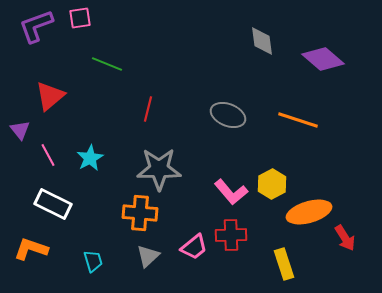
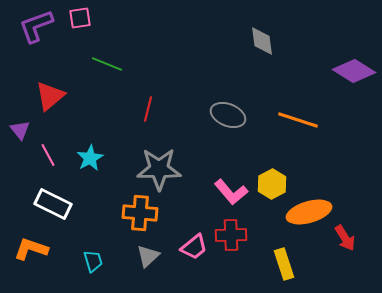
purple diamond: moved 31 px right, 12 px down; rotated 9 degrees counterclockwise
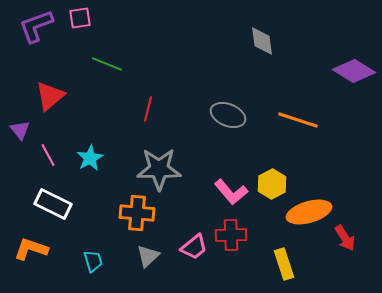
orange cross: moved 3 px left
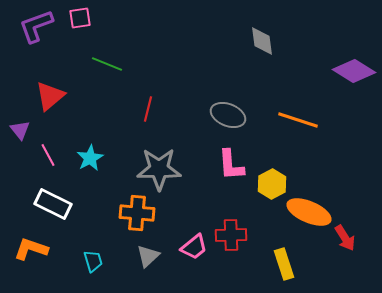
pink L-shape: moved 27 px up; rotated 36 degrees clockwise
orange ellipse: rotated 39 degrees clockwise
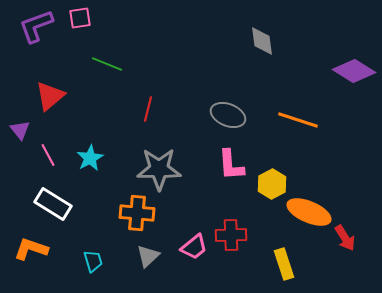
white rectangle: rotated 6 degrees clockwise
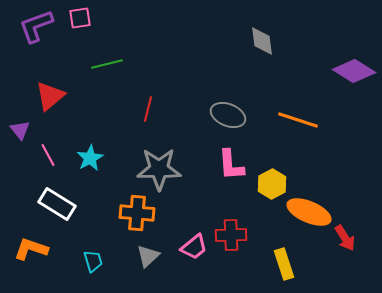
green line: rotated 36 degrees counterclockwise
white rectangle: moved 4 px right
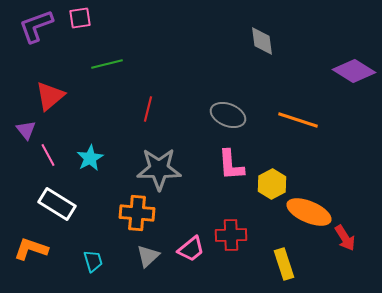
purple triangle: moved 6 px right
pink trapezoid: moved 3 px left, 2 px down
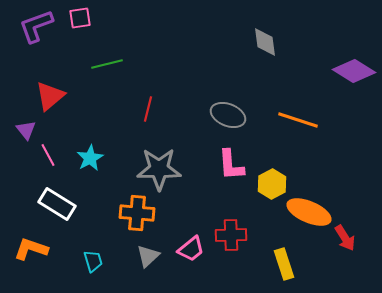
gray diamond: moved 3 px right, 1 px down
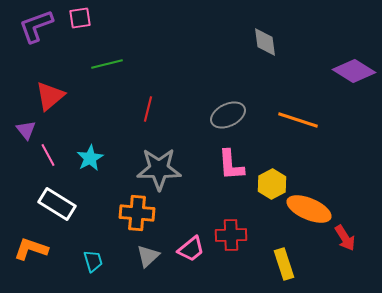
gray ellipse: rotated 48 degrees counterclockwise
orange ellipse: moved 3 px up
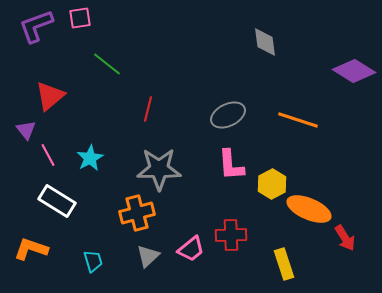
green line: rotated 52 degrees clockwise
white rectangle: moved 3 px up
orange cross: rotated 20 degrees counterclockwise
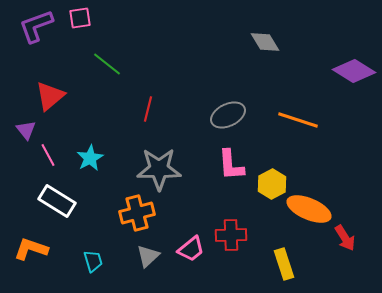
gray diamond: rotated 24 degrees counterclockwise
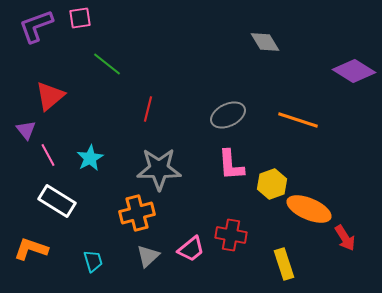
yellow hexagon: rotated 8 degrees clockwise
red cross: rotated 12 degrees clockwise
